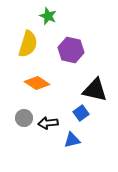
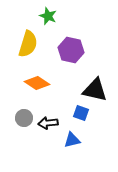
blue square: rotated 35 degrees counterclockwise
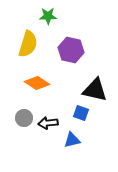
green star: rotated 24 degrees counterclockwise
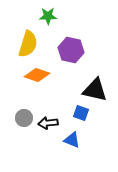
orange diamond: moved 8 px up; rotated 15 degrees counterclockwise
blue triangle: rotated 36 degrees clockwise
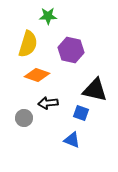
black arrow: moved 20 px up
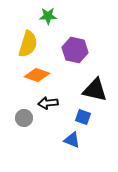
purple hexagon: moved 4 px right
blue square: moved 2 px right, 4 px down
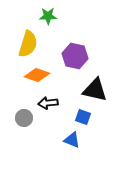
purple hexagon: moved 6 px down
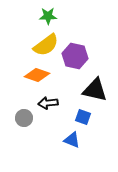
yellow semicircle: moved 18 px right, 1 px down; rotated 36 degrees clockwise
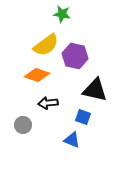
green star: moved 14 px right, 2 px up; rotated 12 degrees clockwise
gray circle: moved 1 px left, 7 px down
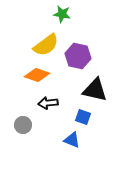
purple hexagon: moved 3 px right
